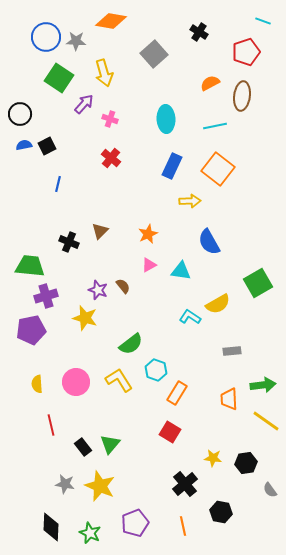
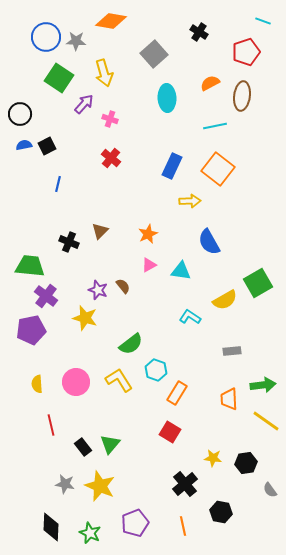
cyan ellipse at (166, 119): moved 1 px right, 21 px up
purple cross at (46, 296): rotated 35 degrees counterclockwise
yellow semicircle at (218, 304): moved 7 px right, 4 px up
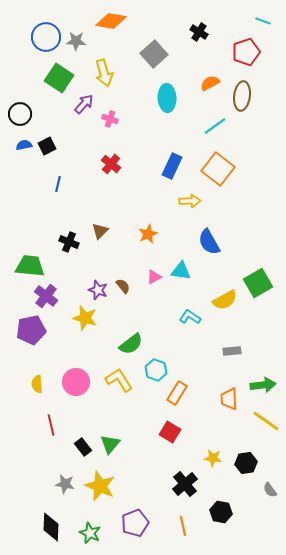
cyan line at (215, 126): rotated 25 degrees counterclockwise
red cross at (111, 158): moved 6 px down
pink triangle at (149, 265): moved 5 px right, 12 px down
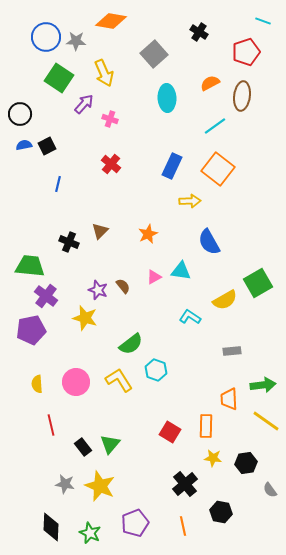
yellow arrow at (104, 73): rotated 8 degrees counterclockwise
orange rectangle at (177, 393): moved 29 px right, 33 px down; rotated 30 degrees counterclockwise
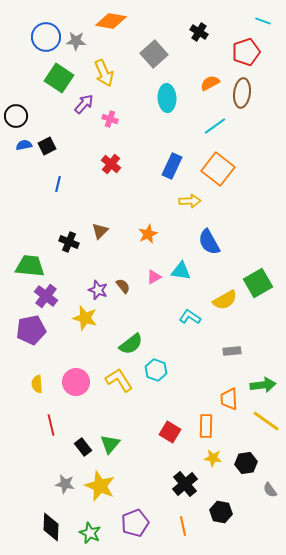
brown ellipse at (242, 96): moved 3 px up
black circle at (20, 114): moved 4 px left, 2 px down
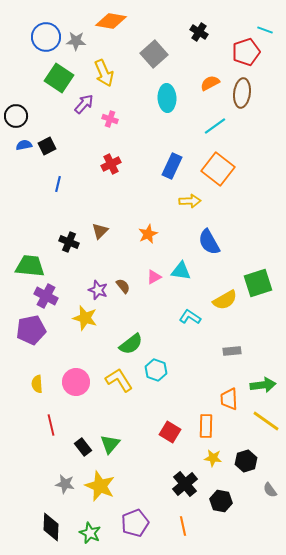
cyan line at (263, 21): moved 2 px right, 9 px down
red cross at (111, 164): rotated 24 degrees clockwise
green square at (258, 283): rotated 12 degrees clockwise
purple cross at (46, 296): rotated 10 degrees counterclockwise
black hexagon at (246, 463): moved 2 px up; rotated 10 degrees counterclockwise
black hexagon at (221, 512): moved 11 px up
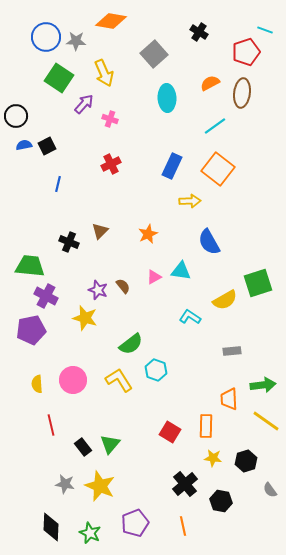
pink circle at (76, 382): moved 3 px left, 2 px up
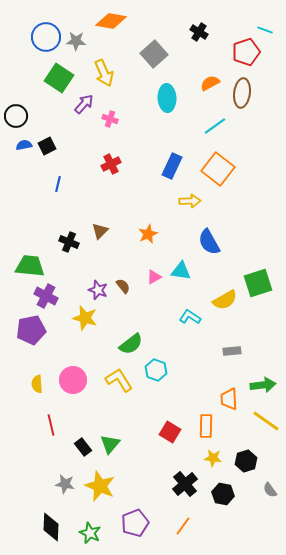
black hexagon at (221, 501): moved 2 px right, 7 px up
orange line at (183, 526): rotated 48 degrees clockwise
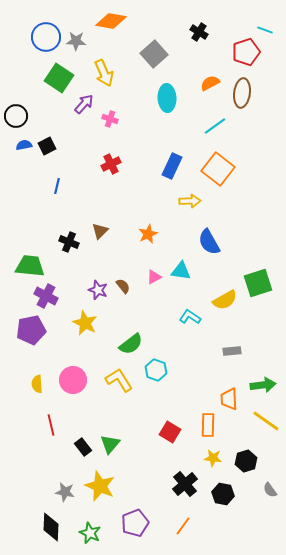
blue line at (58, 184): moved 1 px left, 2 px down
yellow star at (85, 318): moved 5 px down; rotated 10 degrees clockwise
orange rectangle at (206, 426): moved 2 px right, 1 px up
gray star at (65, 484): moved 8 px down
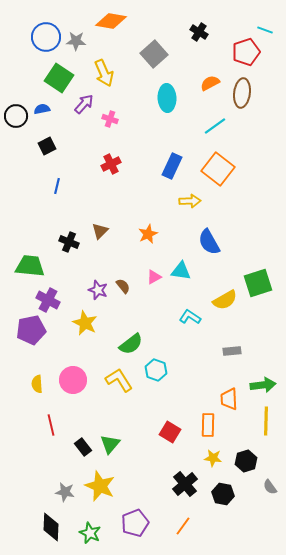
blue semicircle at (24, 145): moved 18 px right, 36 px up
purple cross at (46, 296): moved 2 px right, 4 px down
yellow line at (266, 421): rotated 56 degrees clockwise
gray semicircle at (270, 490): moved 3 px up
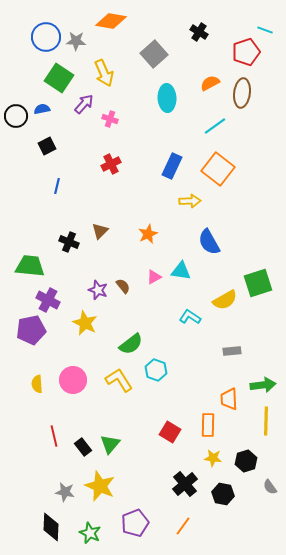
red line at (51, 425): moved 3 px right, 11 px down
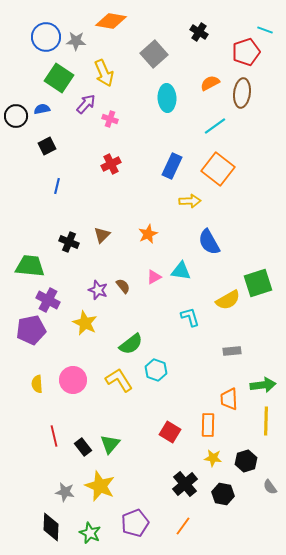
purple arrow at (84, 104): moved 2 px right
brown triangle at (100, 231): moved 2 px right, 4 px down
yellow semicircle at (225, 300): moved 3 px right
cyan L-shape at (190, 317): rotated 40 degrees clockwise
